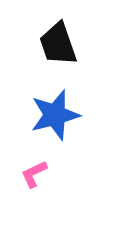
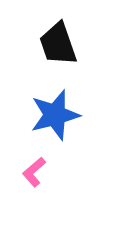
pink L-shape: moved 2 px up; rotated 16 degrees counterclockwise
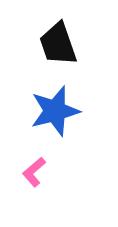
blue star: moved 4 px up
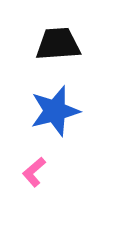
black trapezoid: rotated 105 degrees clockwise
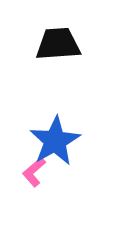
blue star: moved 30 px down; rotated 15 degrees counterclockwise
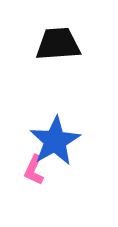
pink L-shape: moved 2 px up; rotated 24 degrees counterclockwise
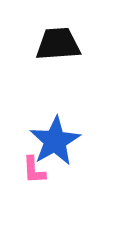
pink L-shape: rotated 28 degrees counterclockwise
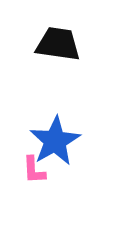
black trapezoid: rotated 12 degrees clockwise
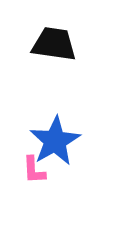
black trapezoid: moved 4 px left
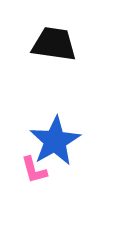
pink L-shape: rotated 12 degrees counterclockwise
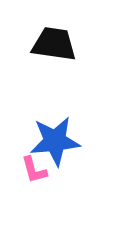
blue star: rotated 24 degrees clockwise
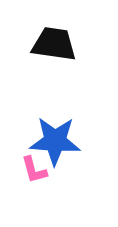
blue star: rotated 9 degrees clockwise
